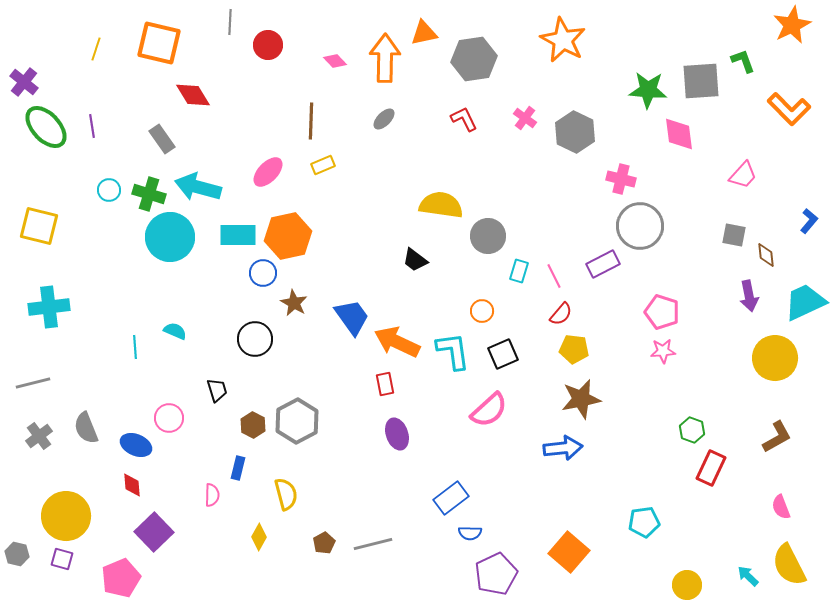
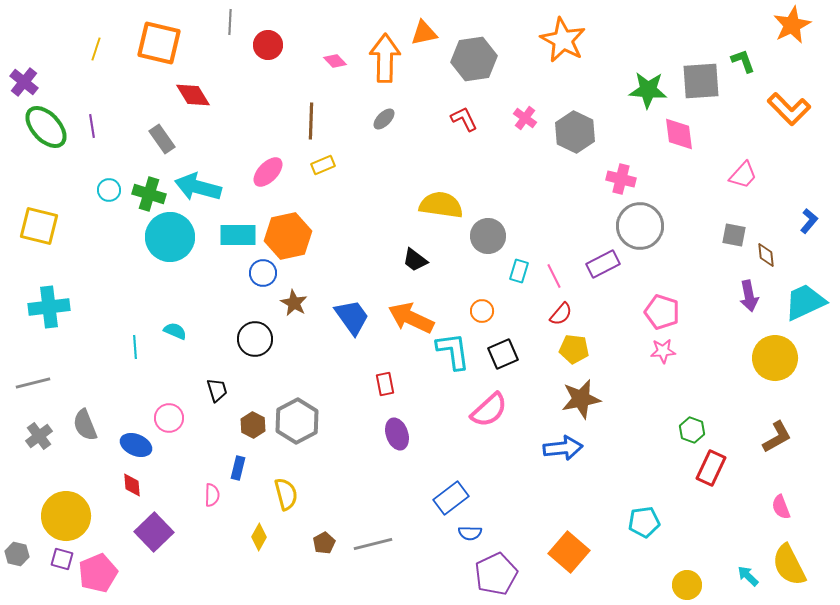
orange arrow at (397, 342): moved 14 px right, 24 px up
gray semicircle at (86, 428): moved 1 px left, 3 px up
pink pentagon at (121, 578): moved 23 px left, 5 px up
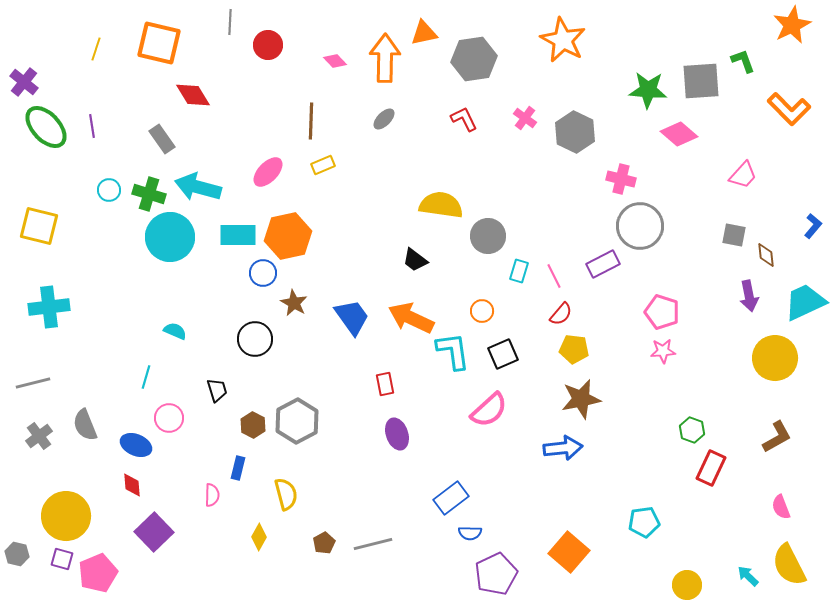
pink diamond at (679, 134): rotated 42 degrees counterclockwise
blue L-shape at (809, 221): moved 4 px right, 5 px down
cyan line at (135, 347): moved 11 px right, 30 px down; rotated 20 degrees clockwise
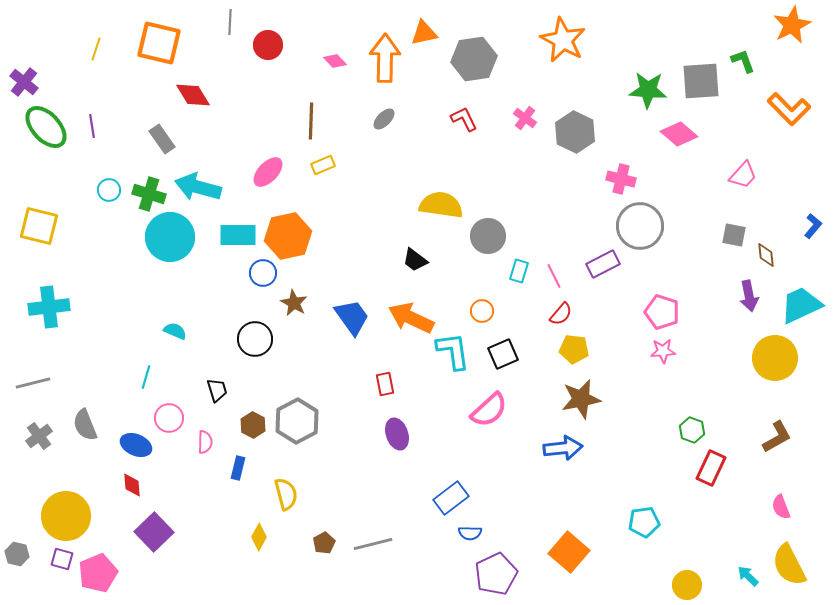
cyan trapezoid at (805, 302): moved 4 px left, 3 px down
pink semicircle at (212, 495): moved 7 px left, 53 px up
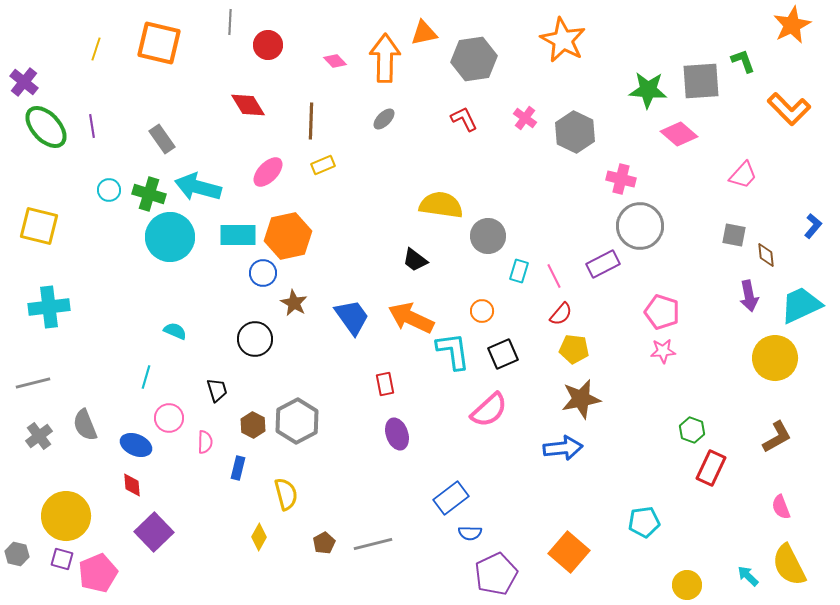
red diamond at (193, 95): moved 55 px right, 10 px down
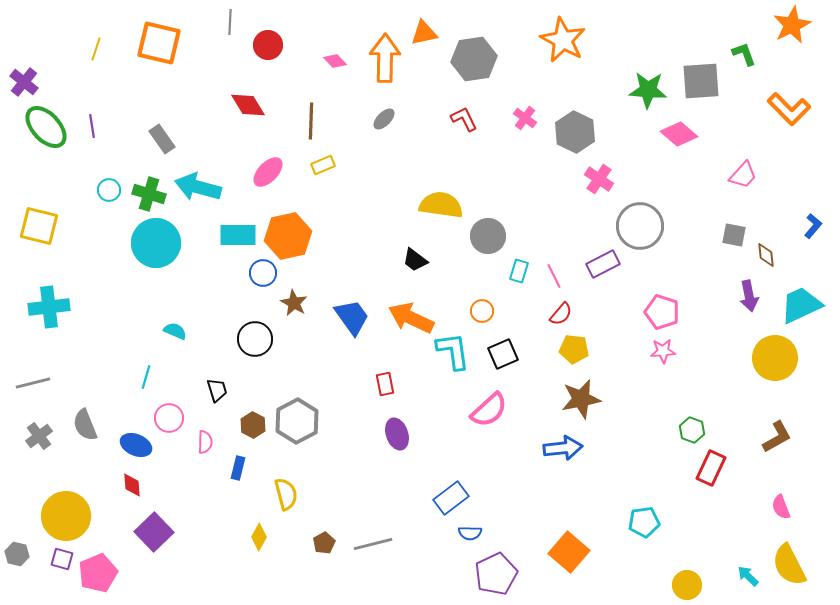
green L-shape at (743, 61): moved 1 px right, 7 px up
pink cross at (621, 179): moved 22 px left; rotated 20 degrees clockwise
cyan circle at (170, 237): moved 14 px left, 6 px down
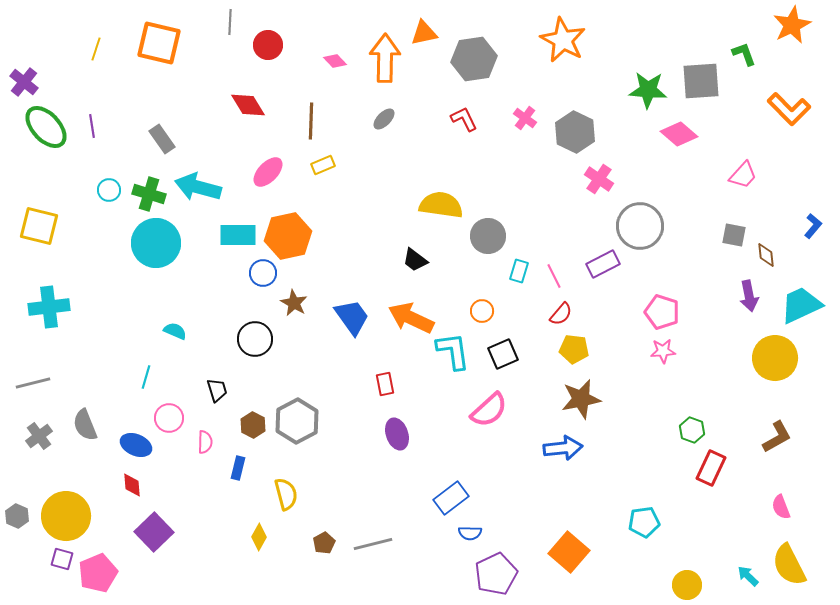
gray hexagon at (17, 554): moved 38 px up; rotated 10 degrees clockwise
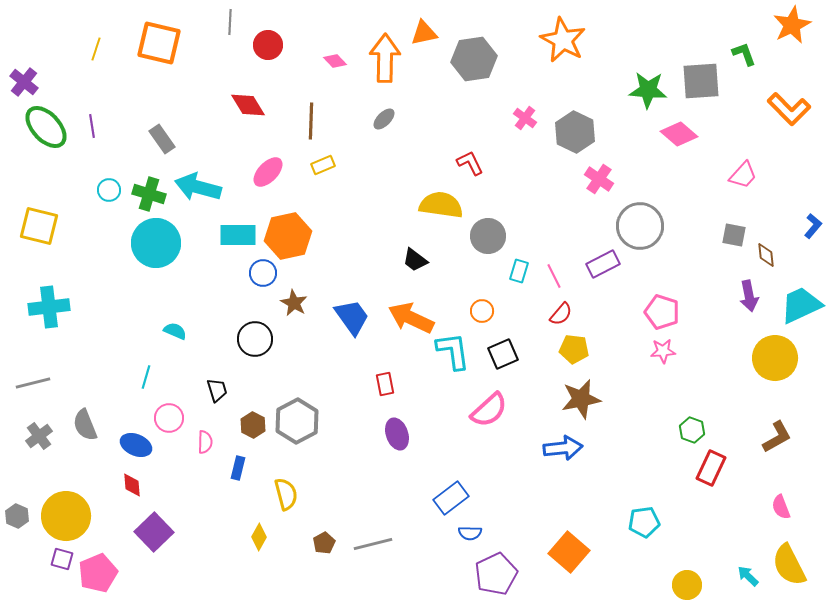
red L-shape at (464, 119): moved 6 px right, 44 px down
